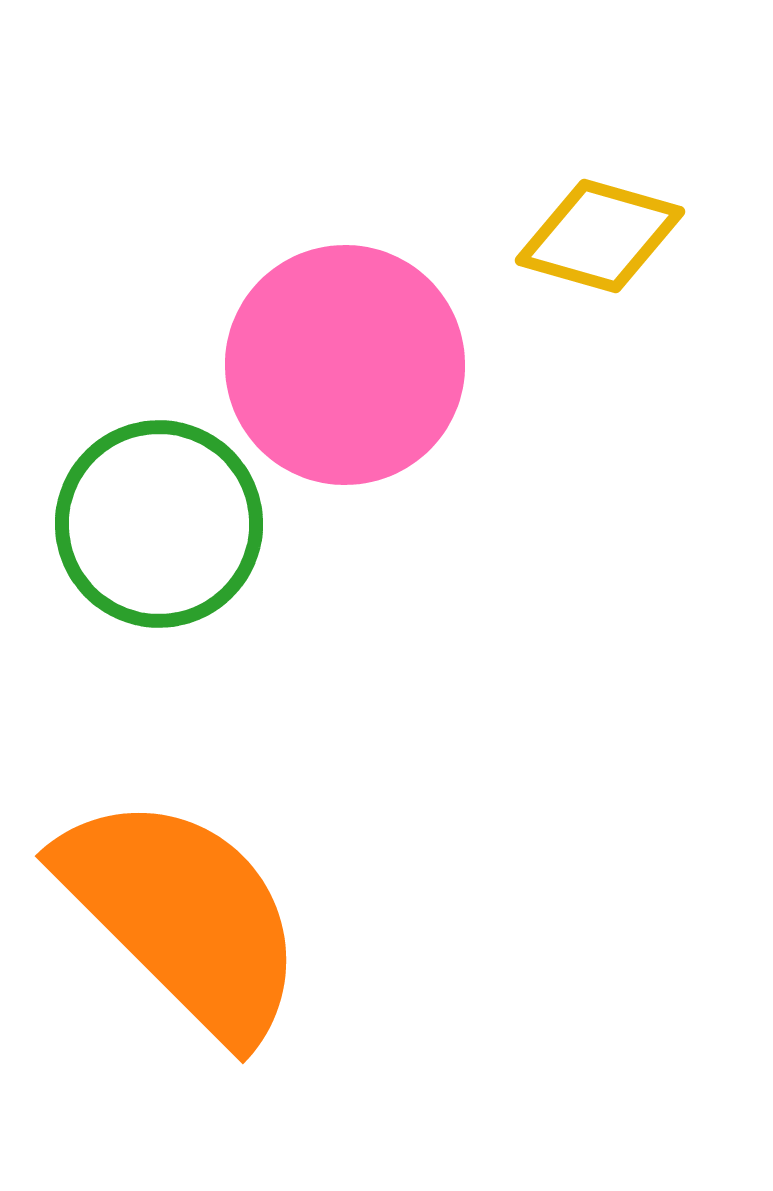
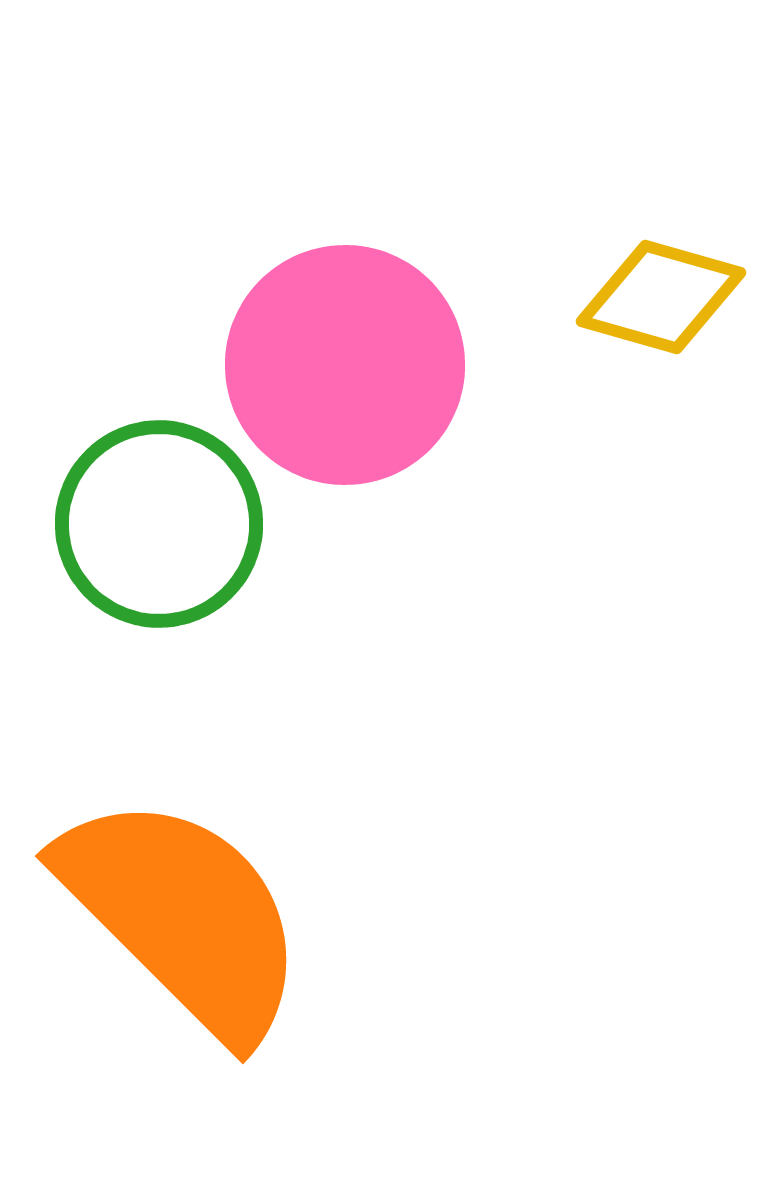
yellow diamond: moved 61 px right, 61 px down
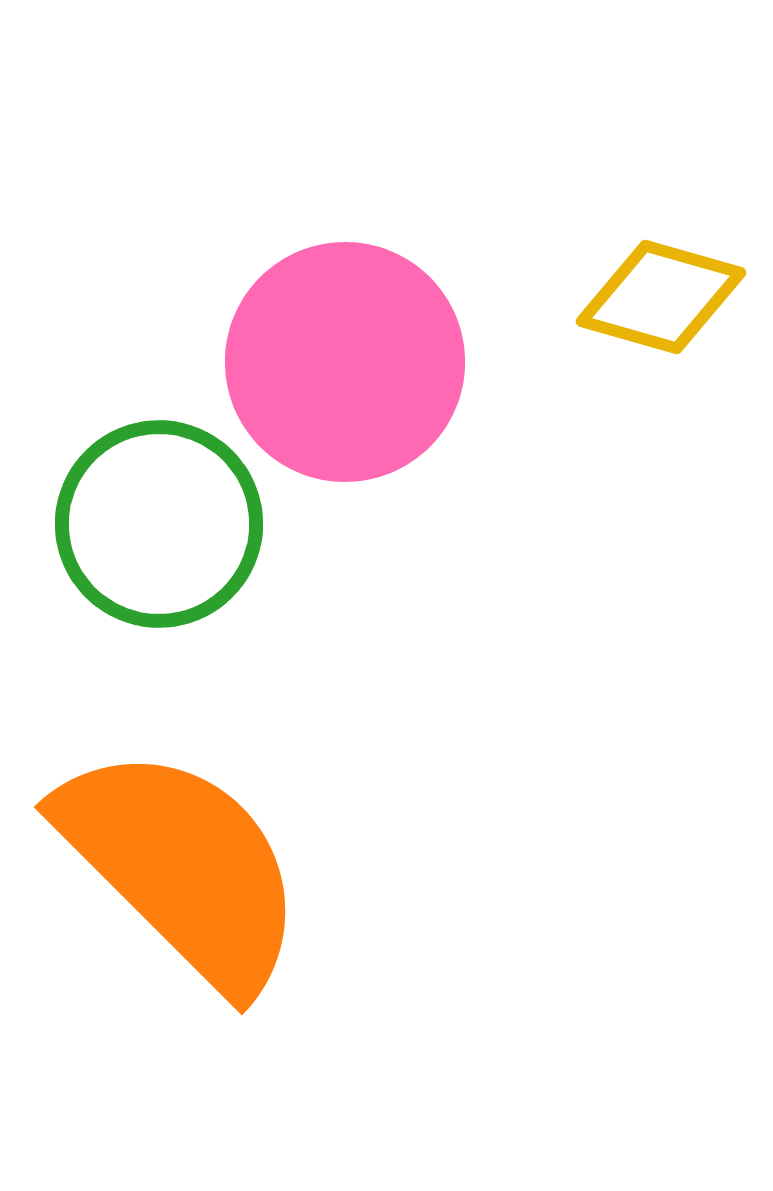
pink circle: moved 3 px up
orange semicircle: moved 1 px left, 49 px up
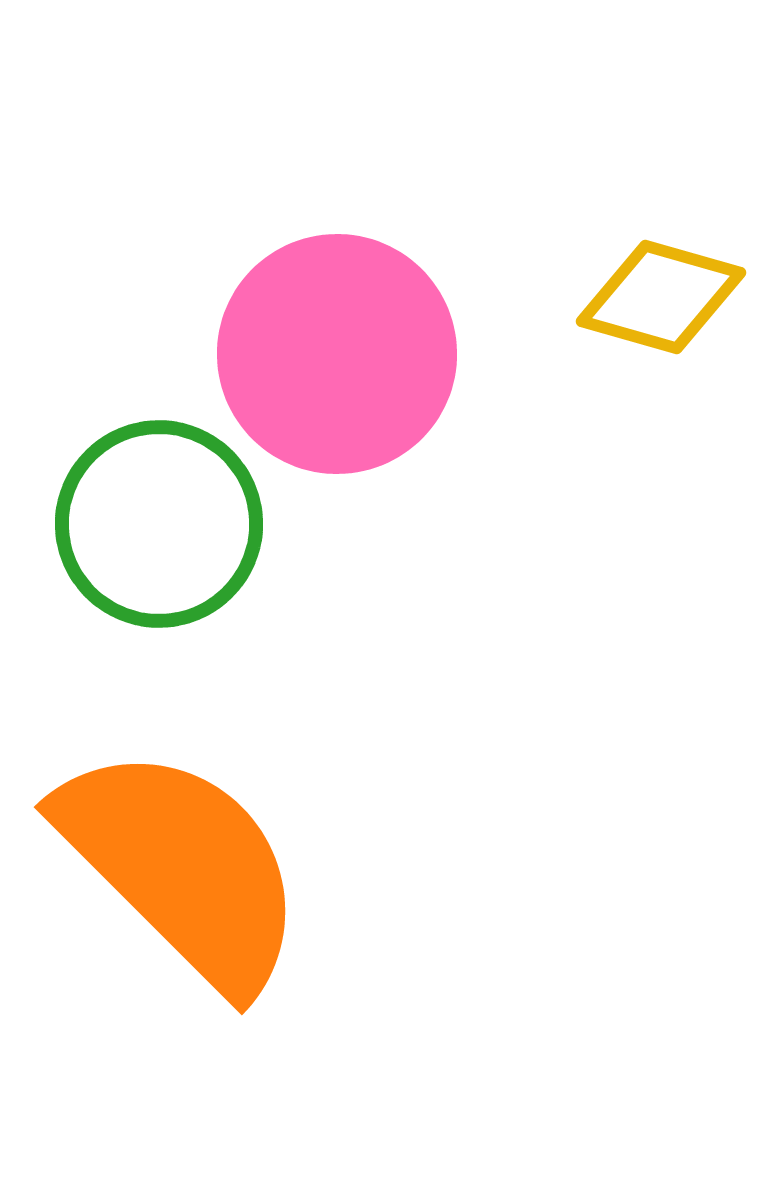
pink circle: moved 8 px left, 8 px up
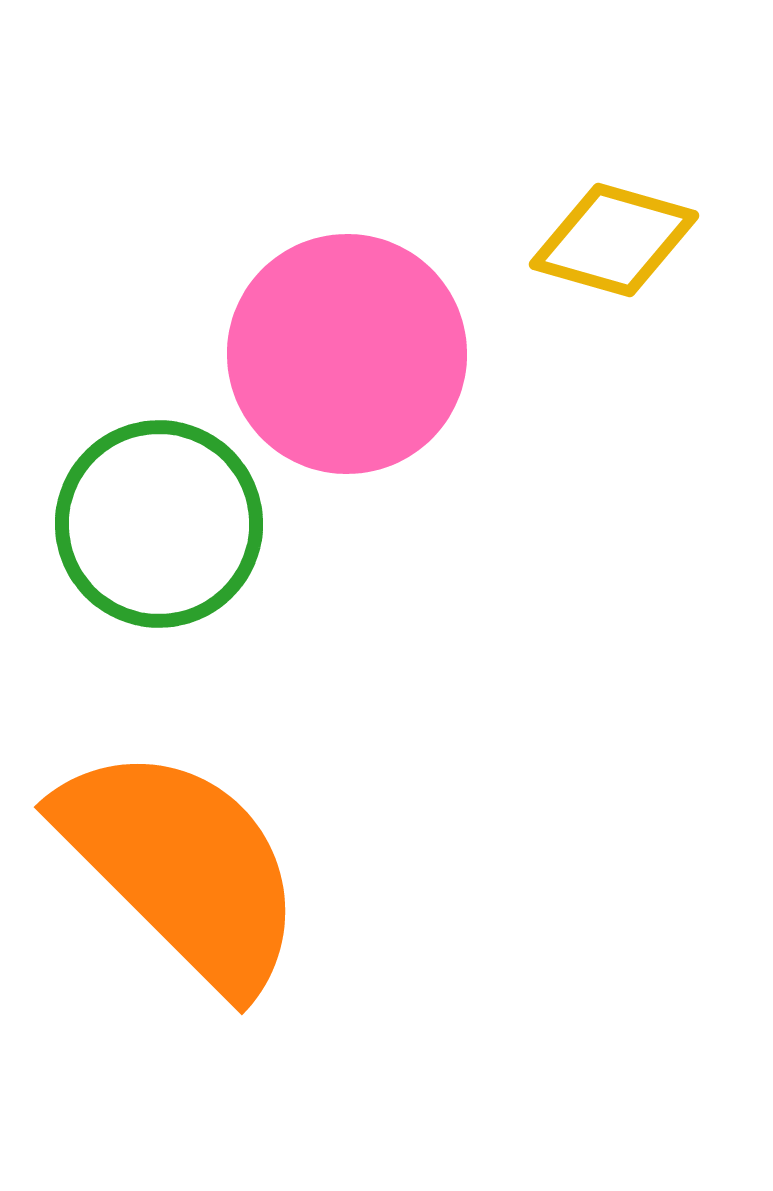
yellow diamond: moved 47 px left, 57 px up
pink circle: moved 10 px right
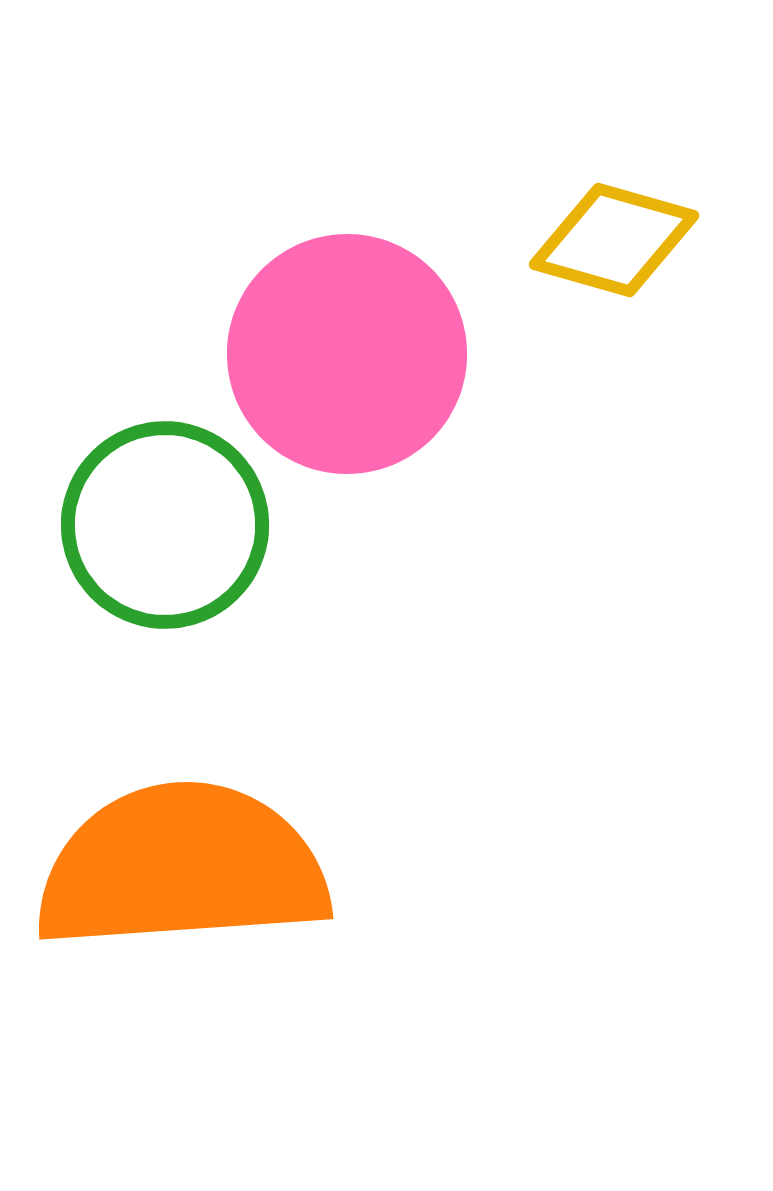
green circle: moved 6 px right, 1 px down
orange semicircle: rotated 49 degrees counterclockwise
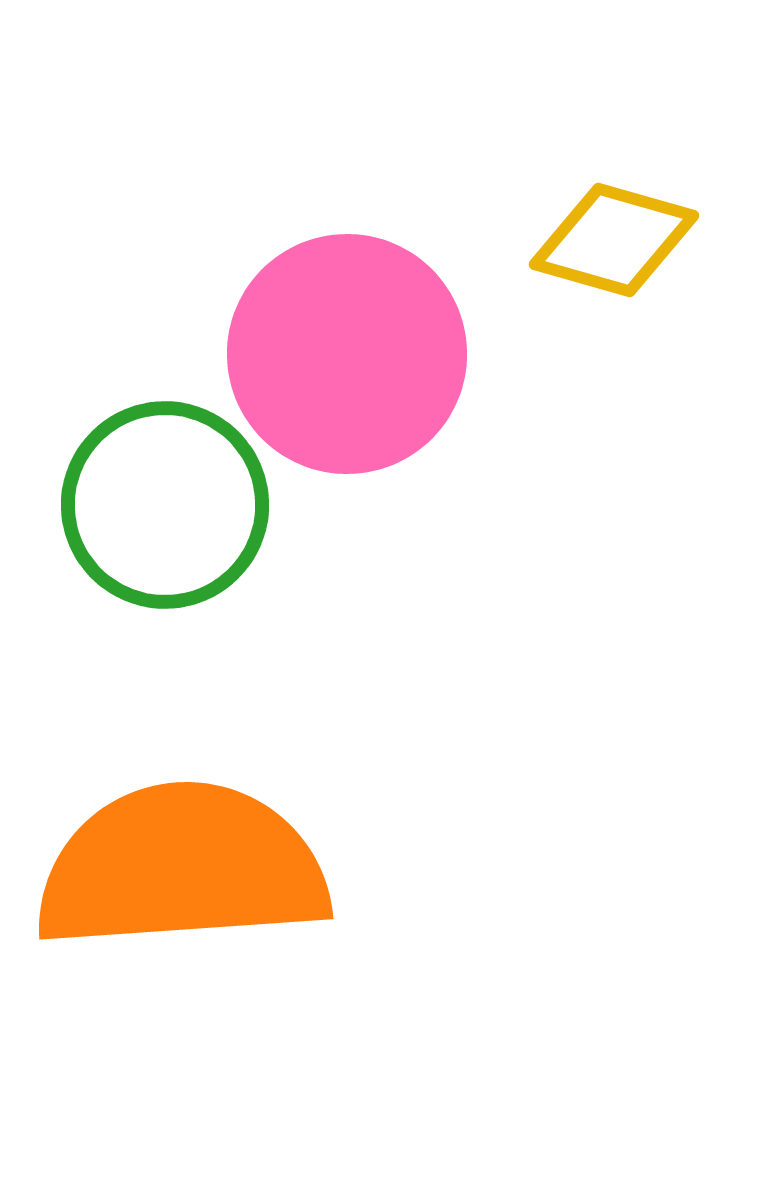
green circle: moved 20 px up
